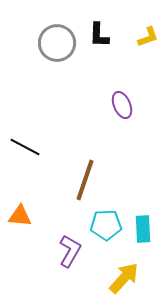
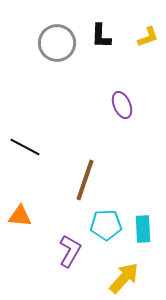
black L-shape: moved 2 px right, 1 px down
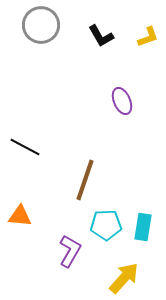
black L-shape: rotated 32 degrees counterclockwise
gray circle: moved 16 px left, 18 px up
purple ellipse: moved 4 px up
cyan rectangle: moved 2 px up; rotated 12 degrees clockwise
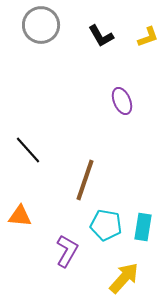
black line: moved 3 px right, 3 px down; rotated 20 degrees clockwise
cyan pentagon: rotated 12 degrees clockwise
purple L-shape: moved 3 px left
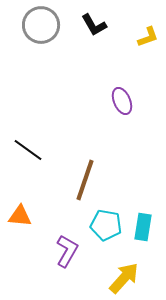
black L-shape: moved 7 px left, 11 px up
black line: rotated 12 degrees counterclockwise
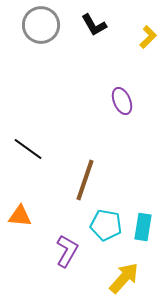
yellow L-shape: rotated 25 degrees counterclockwise
black line: moved 1 px up
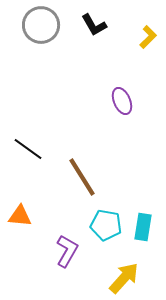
brown line: moved 3 px left, 3 px up; rotated 51 degrees counterclockwise
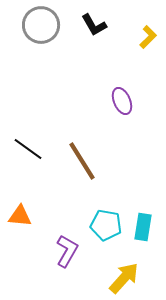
brown line: moved 16 px up
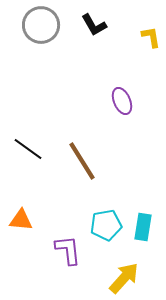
yellow L-shape: moved 3 px right; rotated 55 degrees counterclockwise
orange triangle: moved 1 px right, 4 px down
cyan pentagon: rotated 20 degrees counterclockwise
purple L-shape: moved 1 px right, 1 px up; rotated 36 degrees counterclockwise
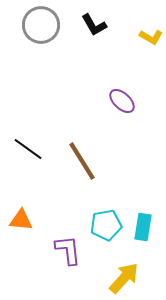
yellow L-shape: rotated 130 degrees clockwise
purple ellipse: rotated 24 degrees counterclockwise
